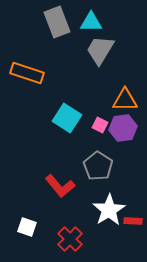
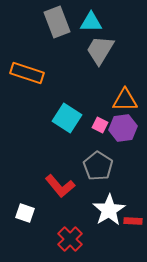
white square: moved 2 px left, 14 px up
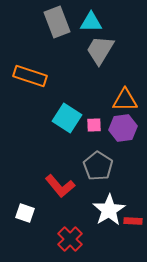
orange rectangle: moved 3 px right, 3 px down
pink square: moved 6 px left; rotated 28 degrees counterclockwise
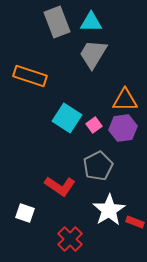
gray trapezoid: moved 7 px left, 4 px down
pink square: rotated 35 degrees counterclockwise
gray pentagon: rotated 12 degrees clockwise
red L-shape: rotated 16 degrees counterclockwise
red rectangle: moved 2 px right, 1 px down; rotated 18 degrees clockwise
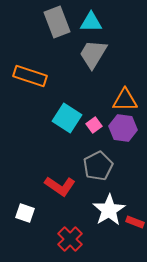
purple hexagon: rotated 16 degrees clockwise
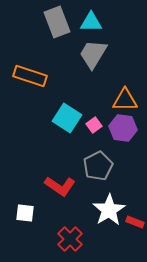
white square: rotated 12 degrees counterclockwise
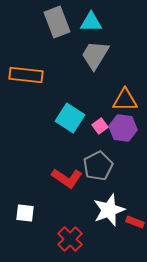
gray trapezoid: moved 2 px right, 1 px down
orange rectangle: moved 4 px left, 1 px up; rotated 12 degrees counterclockwise
cyan square: moved 3 px right
pink square: moved 6 px right, 1 px down
red L-shape: moved 7 px right, 8 px up
white star: rotated 12 degrees clockwise
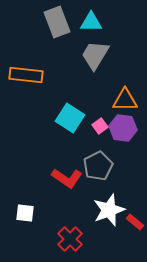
red rectangle: rotated 18 degrees clockwise
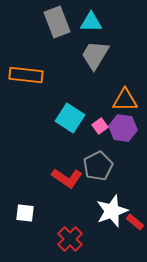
white star: moved 3 px right, 1 px down
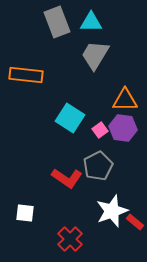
pink square: moved 4 px down
